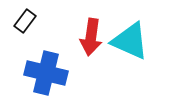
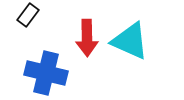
black rectangle: moved 3 px right, 6 px up
red arrow: moved 4 px left, 1 px down; rotated 9 degrees counterclockwise
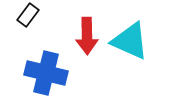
red arrow: moved 2 px up
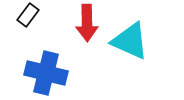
red arrow: moved 13 px up
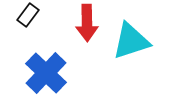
cyan triangle: moved 1 px right; rotated 42 degrees counterclockwise
blue cross: rotated 30 degrees clockwise
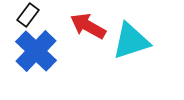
red arrow: moved 1 px right, 3 px down; rotated 120 degrees clockwise
blue cross: moved 10 px left, 22 px up
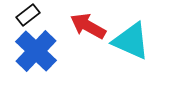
black rectangle: rotated 15 degrees clockwise
cyan triangle: rotated 42 degrees clockwise
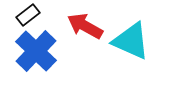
red arrow: moved 3 px left
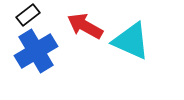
blue cross: rotated 15 degrees clockwise
